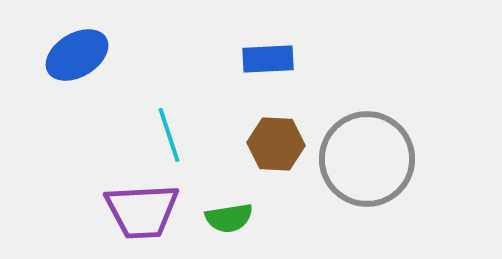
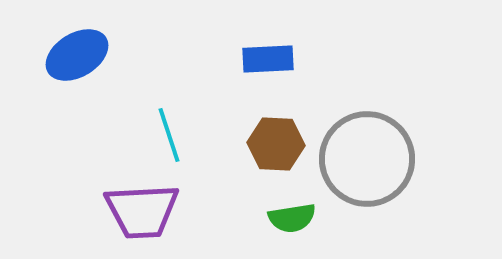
green semicircle: moved 63 px right
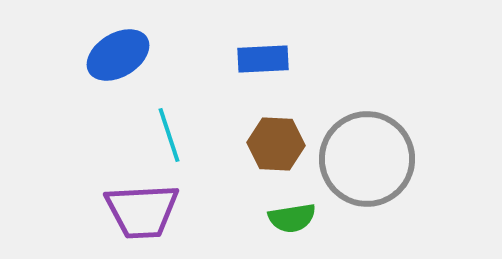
blue ellipse: moved 41 px right
blue rectangle: moved 5 px left
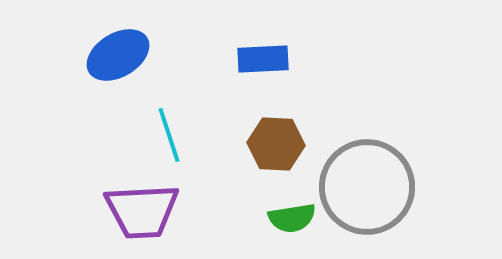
gray circle: moved 28 px down
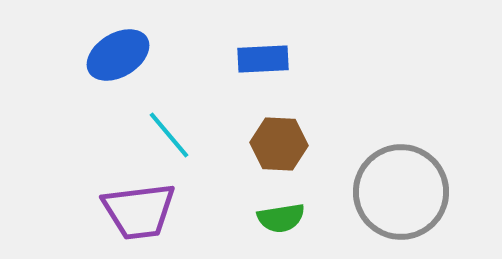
cyan line: rotated 22 degrees counterclockwise
brown hexagon: moved 3 px right
gray circle: moved 34 px right, 5 px down
purple trapezoid: moved 3 px left; rotated 4 degrees counterclockwise
green semicircle: moved 11 px left
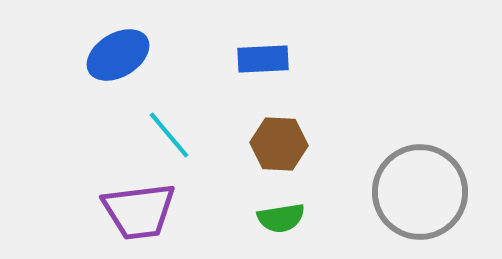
gray circle: moved 19 px right
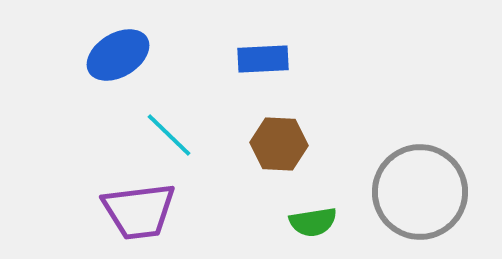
cyan line: rotated 6 degrees counterclockwise
green semicircle: moved 32 px right, 4 px down
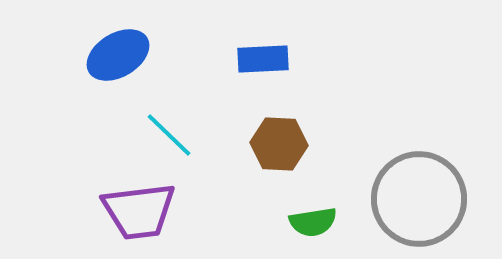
gray circle: moved 1 px left, 7 px down
